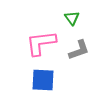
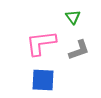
green triangle: moved 1 px right, 1 px up
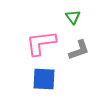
blue square: moved 1 px right, 1 px up
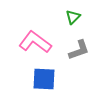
green triangle: rotated 21 degrees clockwise
pink L-shape: moved 6 px left, 1 px up; rotated 44 degrees clockwise
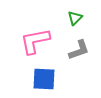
green triangle: moved 2 px right, 1 px down
pink L-shape: moved 1 px up; rotated 48 degrees counterclockwise
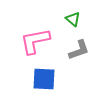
green triangle: moved 2 px left, 1 px down; rotated 35 degrees counterclockwise
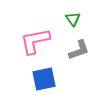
green triangle: rotated 14 degrees clockwise
blue square: rotated 15 degrees counterclockwise
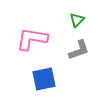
green triangle: moved 4 px right, 1 px down; rotated 21 degrees clockwise
pink L-shape: moved 3 px left, 2 px up; rotated 20 degrees clockwise
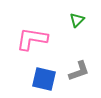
gray L-shape: moved 21 px down
blue square: rotated 25 degrees clockwise
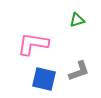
green triangle: rotated 28 degrees clockwise
pink L-shape: moved 1 px right, 5 px down
